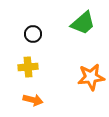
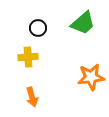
black circle: moved 5 px right, 6 px up
yellow cross: moved 10 px up
orange arrow: moved 1 px left, 3 px up; rotated 60 degrees clockwise
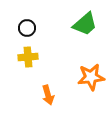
green trapezoid: moved 2 px right, 1 px down
black circle: moved 11 px left
orange arrow: moved 16 px right, 2 px up
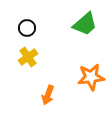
yellow cross: rotated 30 degrees counterclockwise
orange arrow: rotated 36 degrees clockwise
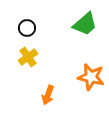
orange star: rotated 20 degrees clockwise
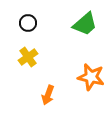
black circle: moved 1 px right, 5 px up
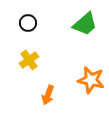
yellow cross: moved 1 px right, 3 px down
orange star: moved 3 px down
